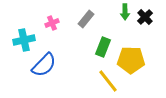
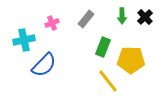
green arrow: moved 3 px left, 4 px down
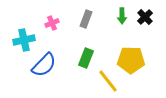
gray rectangle: rotated 18 degrees counterclockwise
green rectangle: moved 17 px left, 11 px down
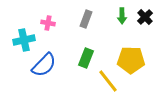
pink cross: moved 4 px left; rotated 32 degrees clockwise
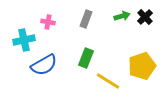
green arrow: rotated 105 degrees counterclockwise
pink cross: moved 1 px up
yellow pentagon: moved 11 px right, 6 px down; rotated 20 degrees counterclockwise
blue semicircle: rotated 16 degrees clockwise
yellow line: rotated 20 degrees counterclockwise
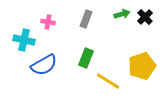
green arrow: moved 2 px up
cyan cross: rotated 25 degrees clockwise
